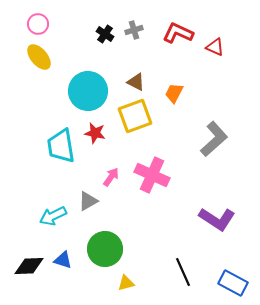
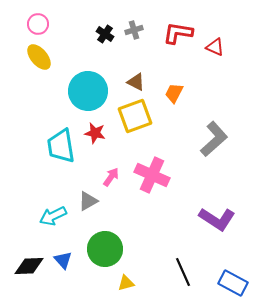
red L-shape: rotated 16 degrees counterclockwise
blue triangle: rotated 30 degrees clockwise
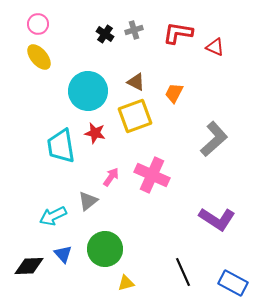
gray triangle: rotated 10 degrees counterclockwise
blue triangle: moved 6 px up
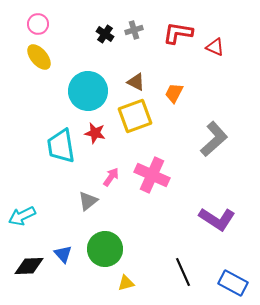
cyan arrow: moved 31 px left
